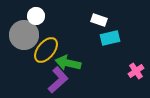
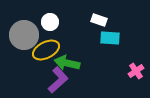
white circle: moved 14 px right, 6 px down
cyan rectangle: rotated 18 degrees clockwise
yellow ellipse: rotated 24 degrees clockwise
green arrow: moved 1 px left
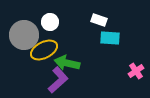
yellow ellipse: moved 2 px left
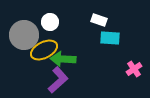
green arrow: moved 4 px left, 4 px up; rotated 10 degrees counterclockwise
pink cross: moved 2 px left, 2 px up
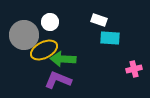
pink cross: rotated 21 degrees clockwise
purple L-shape: rotated 116 degrees counterclockwise
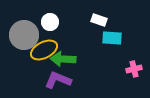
cyan rectangle: moved 2 px right
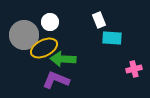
white rectangle: rotated 49 degrees clockwise
yellow ellipse: moved 2 px up
purple L-shape: moved 2 px left
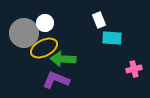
white circle: moved 5 px left, 1 px down
gray circle: moved 2 px up
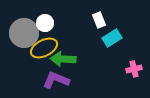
cyan rectangle: rotated 36 degrees counterclockwise
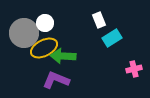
green arrow: moved 3 px up
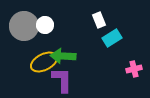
white circle: moved 2 px down
gray circle: moved 7 px up
yellow ellipse: moved 14 px down
purple L-shape: moved 6 px right; rotated 68 degrees clockwise
